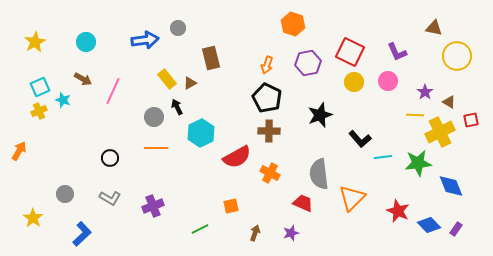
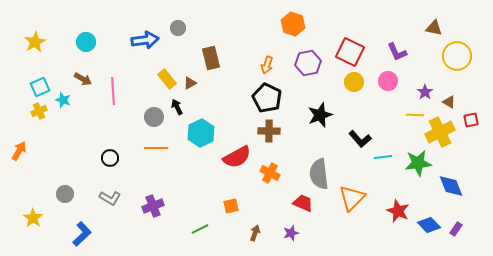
pink line at (113, 91): rotated 28 degrees counterclockwise
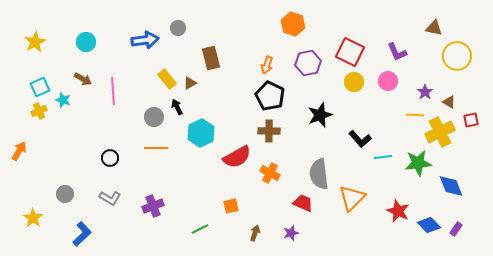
black pentagon at (267, 98): moved 3 px right, 2 px up
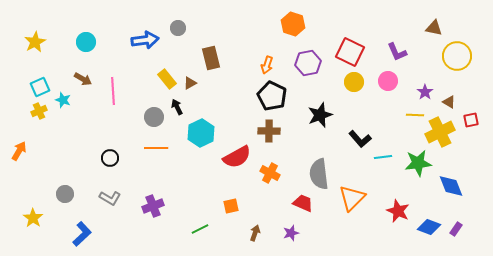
black pentagon at (270, 96): moved 2 px right
blue diamond at (429, 225): moved 2 px down; rotated 25 degrees counterclockwise
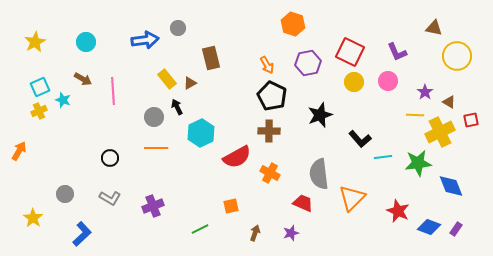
orange arrow at (267, 65): rotated 48 degrees counterclockwise
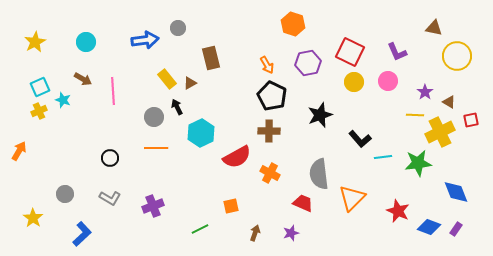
blue diamond at (451, 186): moved 5 px right, 6 px down
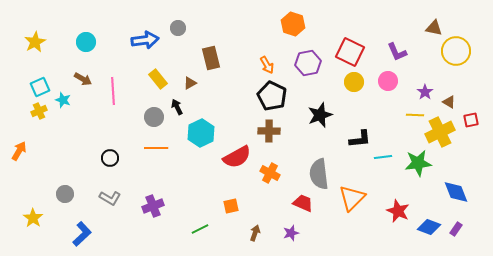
yellow circle at (457, 56): moved 1 px left, 5 px up
yellow rectangle at (167, 79): moved 9 px left
black L-shape at (360, 139): rotated 55 degrees counterclockwise
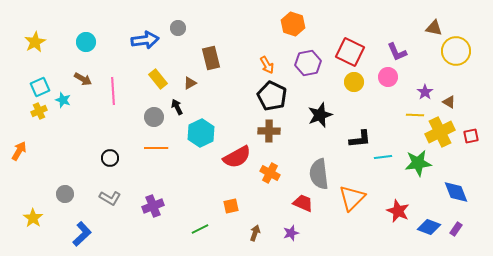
pink circle at (388, 81): moved 4 px up
red square at (471, 120): moved 16 px down
